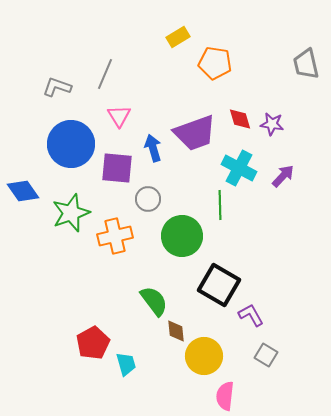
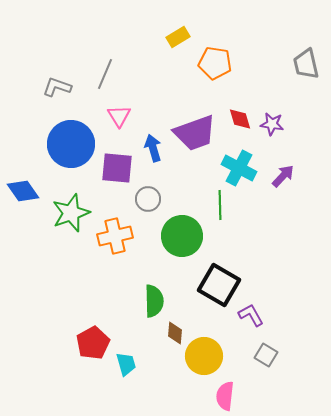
green semicircle: rotated 36 degrees clockwise
brown diamond: moved 1 px left, 2 px down; rotated 10 degrees clockwise
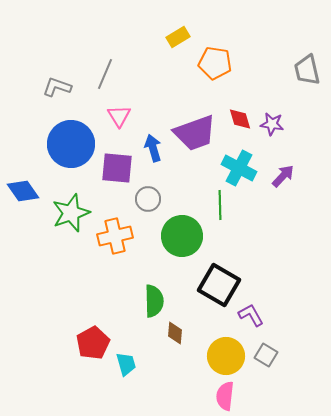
gray trapezoid: moved 1 px right, 6 px down
yellow circle: moved 22 px right
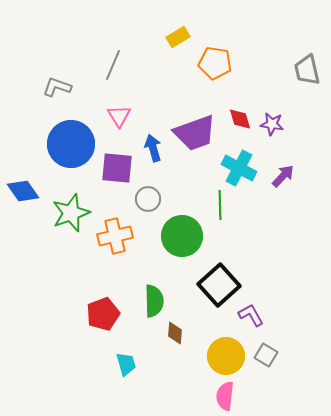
gray line: moved 8 px right, 9 px up
black square: rotated 18 degrees clockwise
red pentagon: moved 10 px right, 29 px up; rotated 8 degrees clockwise
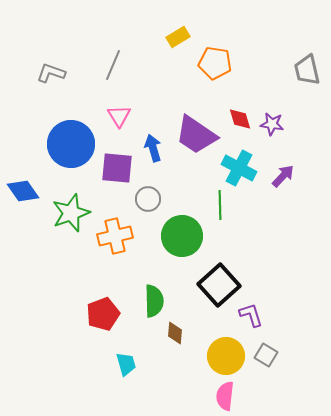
gray L-shape: moved 6 px left, 14 px up
purple trapezoid: moved 1 px right, 2 px down; rotated 54 degrees clockwise
purple L-shape: rotated 12 degrees clockwise
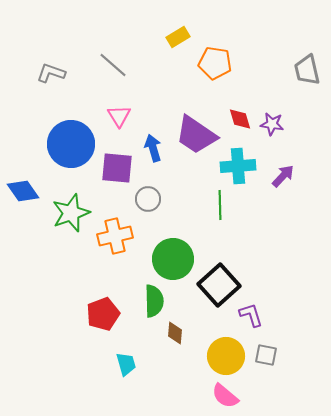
gray line: rotated 72 degrees counterclockwise
cyan cross: moved 1 px left, 2 px up; rotated 32 degrees counterclockwise
green circle: moved 9 px left, 23 px down
gray square: rotated 20 degrees counterclockwise
pink semicircle: rotated 56 degrees counterclockwise
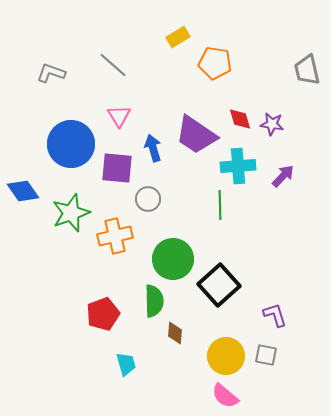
purple L-shape: moved 24 px right
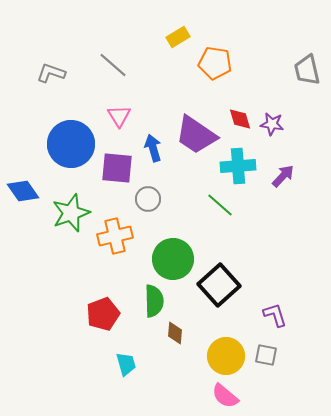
green line: rotated 48 degrees counterclockwise
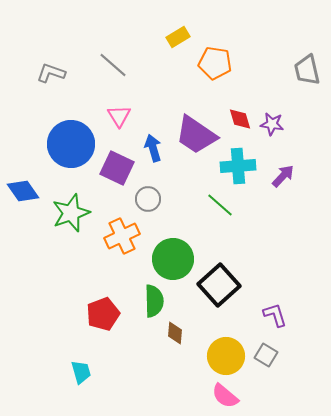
purple square: rotated 20 degrees clockwise
orange cross: moved 7 px right; rotated 12 degrees counterclockwise
gray square: rotated 20 degrees clockwise
cyan trapezoid: moved 45 px left, 8 px down
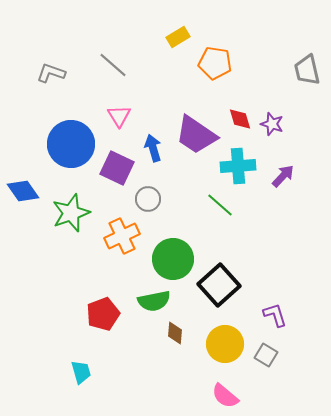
purple star: rotated 10 degrees clockwise
green semicircle: rotated 80 degrees clockwise
yellow circle: moved 1 px left, 12 px up
